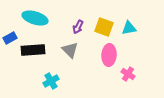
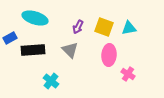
cyan cross: rotated 21 degrees counterclockwise
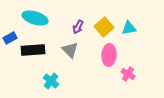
yellow square: rotated 30 degrees clockwise
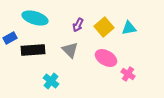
purple arrow: moved 2 px up
pink ellipse: moved 3 px left, 3 px down; rotated 65 degrees counterclockwise
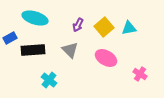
pink cross: moved 12 px right
cyan cross: moved 2 px left, 1 px up
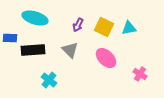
yellow square: rotated 24 degrees counterclockwise
blue rectangle: rotated 32 degrees clockwise
pink ellipse: rotated 15 degrees clockwise
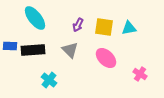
cyan ellipse: rotated 35 degrees clockwise
yellow square: rotated 18 degrees counterclockwise
blue rectangle: moved 8 px down
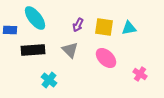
blue rectangle: moved 16 px up
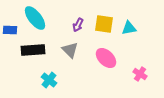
yellow square: moved 3 px up
